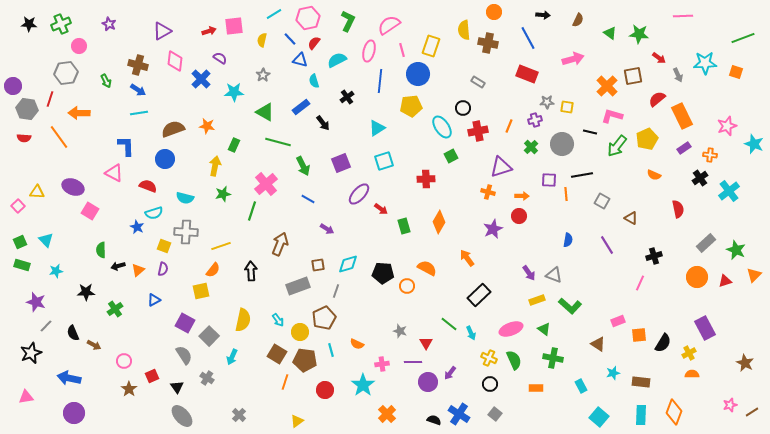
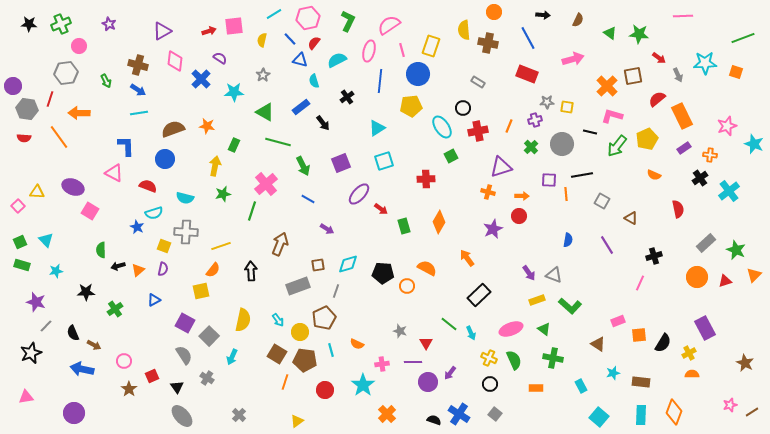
blue arrow at (69, 378): moved 13 px right, 9 px up
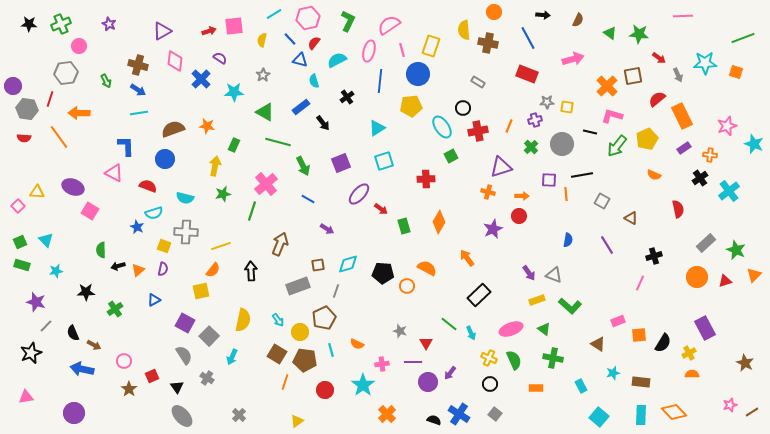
orange diamond at (674, 412): rotated 65 degrees counterclockwise
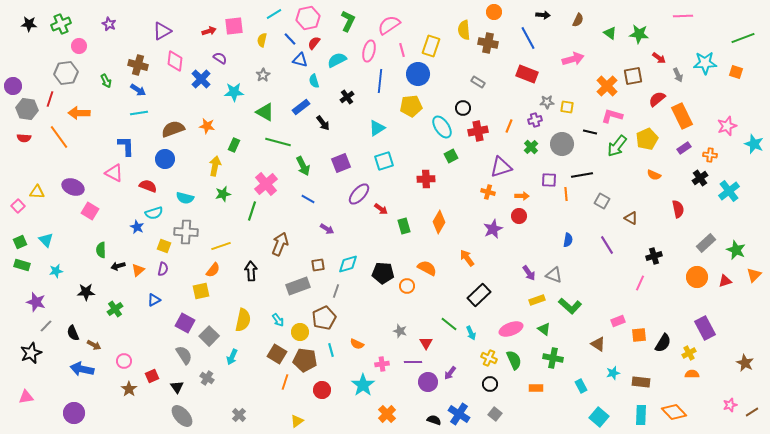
red circle at (325, 390): moved 3 px left
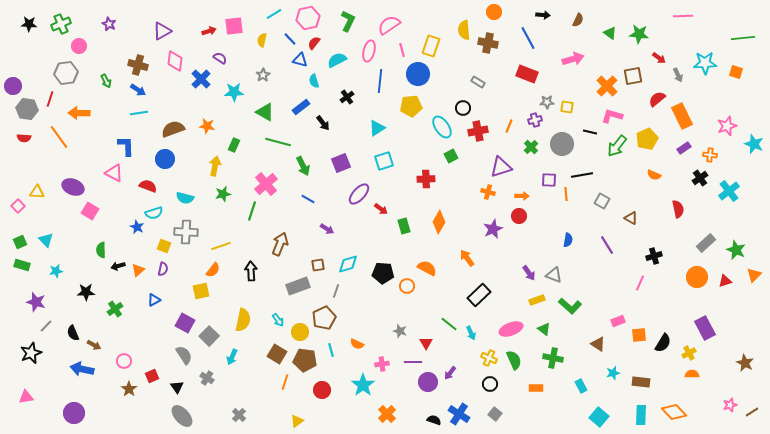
green line at (743, 38): rotated 15 degrees clockwise
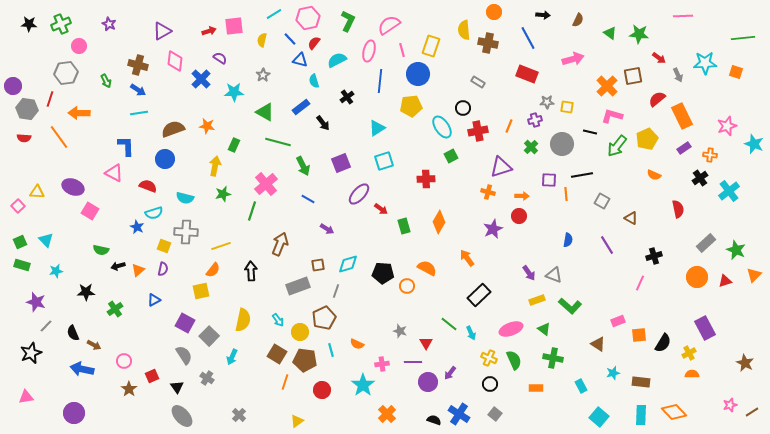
green semicircle at (101, 250): rotated 77 degrees counterclockwise
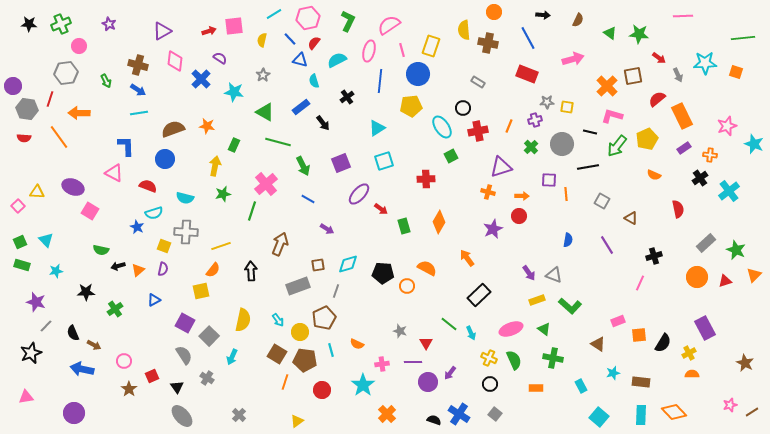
cyan star at (234, 92): rotated 12 degrees clockwise
black line at (582, 175): moved 6 px right, 8 px up
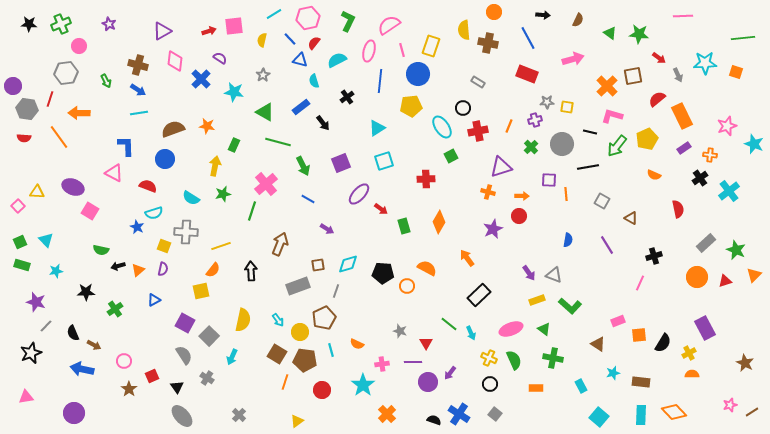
cyan semicircle at (185, 198): moved 6 px right; rotated 18 degrees clockwise
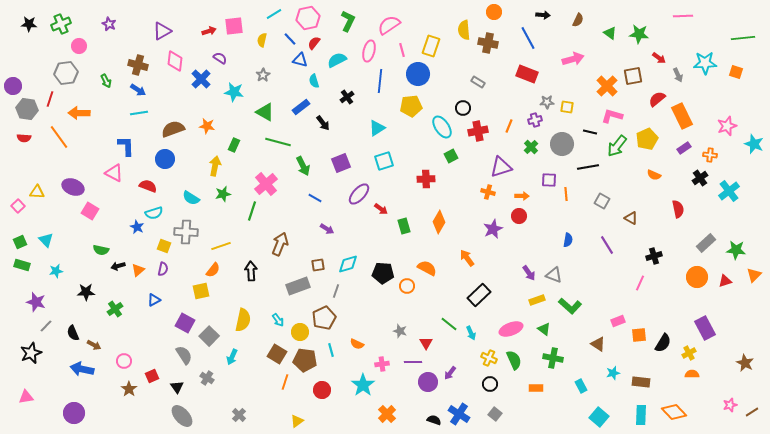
blue line at (308, 199): moved 7 px right, 1 px up
green star at (736, 250): rotated 18 degrees counterclockwise
